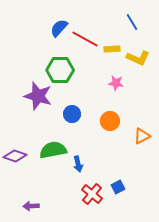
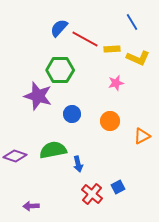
pink star: rotated 21 degrees counterclockwise
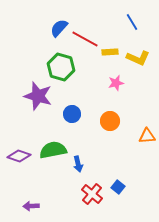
yellow rectangle: moved 2 px left, 3 px down
green hexagon: moved 1 px right, 3 px up; rotated 16 degrees clockwise
orange triangle: moved 5 px right; rotated 24 degrees clockwise
purple diamond: moved 4 px right
blue square: rotated 24 degrees counterclockwise
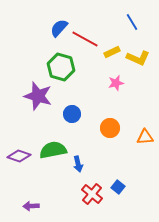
yellow rectangle: moved 2 px right; rotated 21 degrees counterclockwise
orange circle: moved 7 px down
orange triangle: moved 2 px left, 1 px down
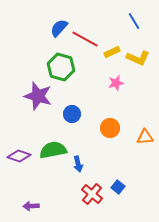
blue line: moved 2 px right, 1 px up
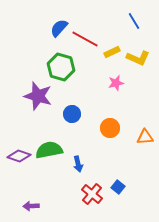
green semicircle: moved 4 px left
